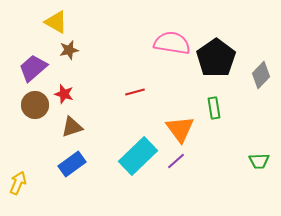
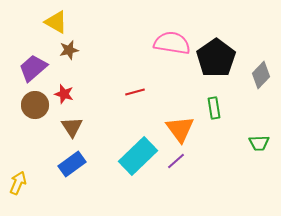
brown triangle: rotated 45 degrees counterclockwise
green trapezoid: moved 18 px up
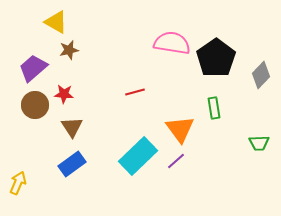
red star: rotated 12 degrees counterclockwise
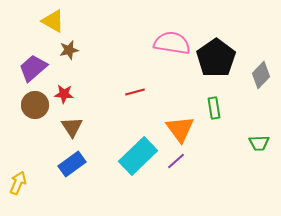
yellow triangle: moved 3 px left, 1 px up
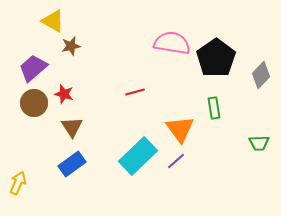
brown star: moved 2 px right, 4 px up
red star: rotated 12 degrees clockwise
brown circle: moved 1 px left, 2 px up
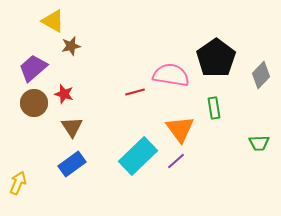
pink semicircle: moved 1 px left, 32 px down
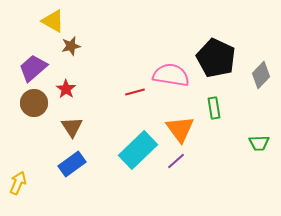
black pentagon: rotated 12 degrees counterclockwise
red star: moved 2 px right, 5 px up; rotated 18 degrees clockwise
cyan rectangle: moved 6 px up
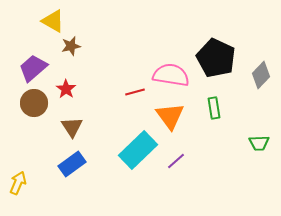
orange triangle: moved 10 px left, 13 px up
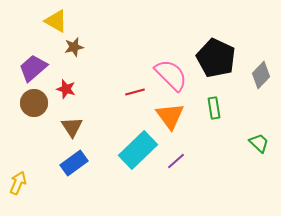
yellow triangle: moved 3 px right
brown star: moved 3 px right, 1 px down
pink semicircle: rotated 36 degrees clockwise
red star: rotated 18 degrees counterclockwise
green trapezoid: rotated 135 degrees counterclockwise
blue rectangle: moved 2 px right, 1 px up
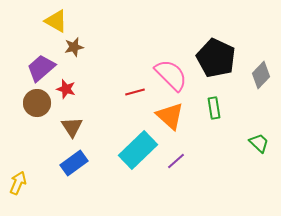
purple trapezoid: moved 8 px right
brown circle: moved 3 px right
orange triangle: rotated 12 degrees counterclockwise
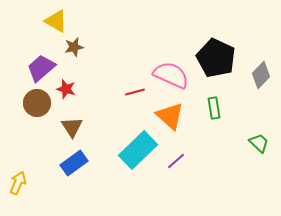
pink semicircle: rotated 21 degrees counterclockwise
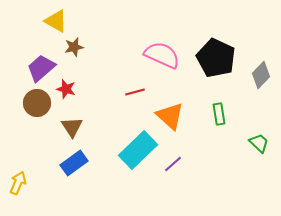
pink semicircle: moved 9 px left, 20 px up
green rectangle: moved 5 px right, 6 px down
purple line: moved 3 px left, 3 px down
